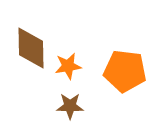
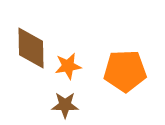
orange pentagon: rotated 9 degrees counterclockwise
brown star: moved 5 px left, 1 px up
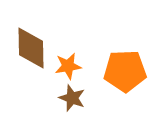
brown star: moved 7 px right, 7 px up; rotated 20 degrees clockwise
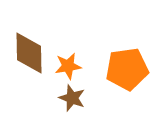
brown diamond: moved 2 px left, 5 px down
orange pentagon: moved 2 px right, 2 px up; rotated 6 degrees counterclockwise
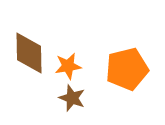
orange pentagon: rotated 6 degrees counterclockwise
